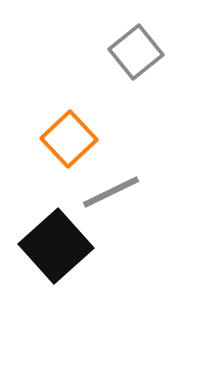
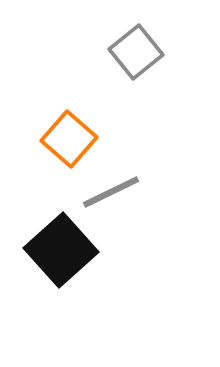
orange square: rotated 6 degrees counterclockwise
black square: moved 5 px right, 4 px down
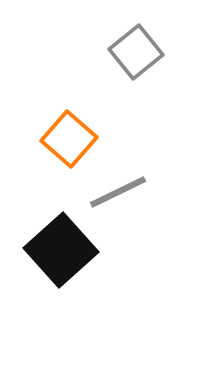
gray line: moved 7 px right
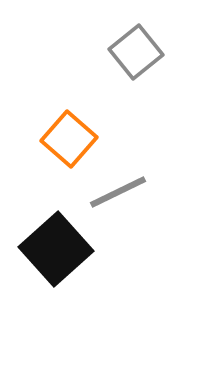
black square: moved 5 px left, 1 px up
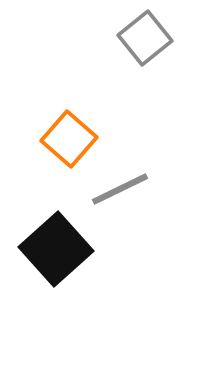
gray square: moved 9 px right, 14 px up
gray line: moved 2 px right, 3 px up
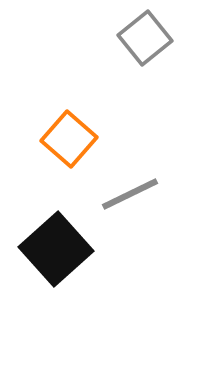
gray line: moved 10 px right, 5 px down
